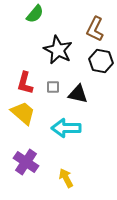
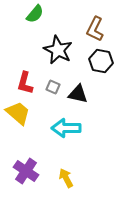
gray square: rotated 24 degrees clockwise
yellow trapezoid: moved 5 px left
purple cross: moved 9 px down
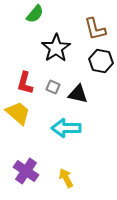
brown L-shape: rotated 40 degrees counterclockwise
black star: moved 2 px left, 2 px up; rotated 12 degrees clockwise
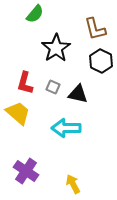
black hexagon: rotated 15 degrees clockwise
yellow arrow: moved 7 px right, 6 px down
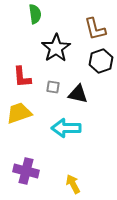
green semicircle: rotated 48 degrees counterclockwise
black hexagon: rotated 15 degrees clockwise
red L-shape: moved 3 px left, 6 px up; rotated 20 degrees counterclockwise
gray square: rotated 16 degrees counterclockwise
yellow trapezoid: moved 1 px right; rotated 60 degrees counterclockwise
purple cross: rotated 20 degrees counterclockwise
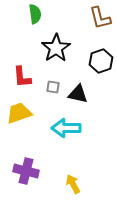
brown L-shape: moved 5 px right, 11 px up
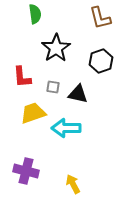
yellow trapezoid: moved 14 px right
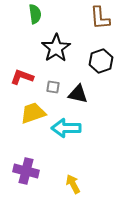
brown L-shape: rotated 10 degrees clockwise
red L-shape: rotated 115 degrees clockwise
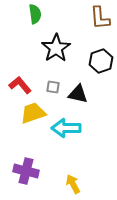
red L-shape: moved 2 px left, 8 px down; rotated 30 degrees clockwise
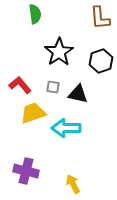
black star: moved 3 px right, 4 px down
